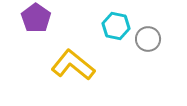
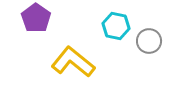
gray circle: moved 1 px right, 2 px down
yellow L-shape: moved 3 px up
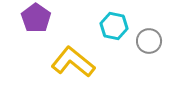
cyan hexagon: moved 2 px left
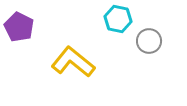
purple pentagon: moved 17 px left, 9 px down; rotated 8 degrees counterclockwise
cyan hexagon: moved 4 px right, 7 px up
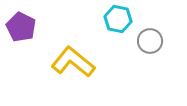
purple pentagon: moved 2 px right
gray circle: moved 1 px right
